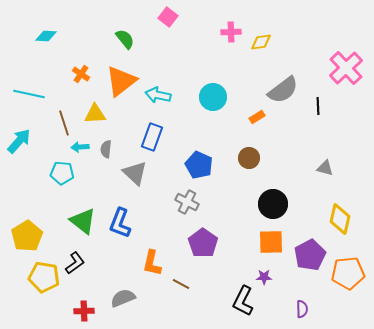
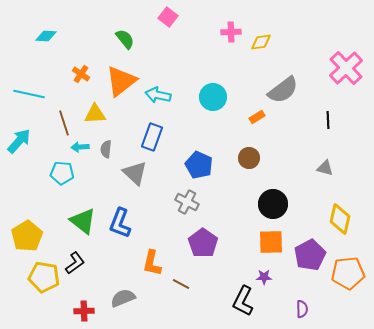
black line at (318, 106): moved 10 px right, 14 px down
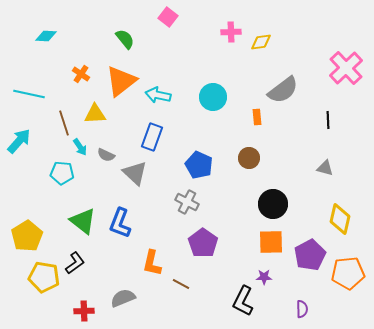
orange rectangle at (257, 117): rotated 63 degrees counterclockwise
cyan arrow at (80, 147): rotated 120 degrees counterclockwise
gray semicircle at (106, 149): moved 6 px down; rotated 72 degrees counterclockwise
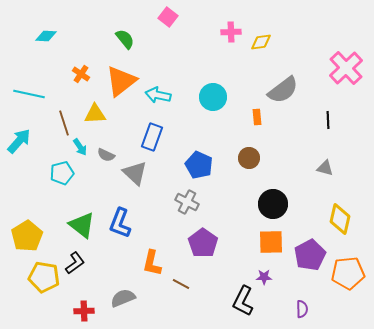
cyan pentagon at (62, 173): rotated 20 degrees counterclockwise
green triangle at (83, 221): moved 1 px left, 4 px down
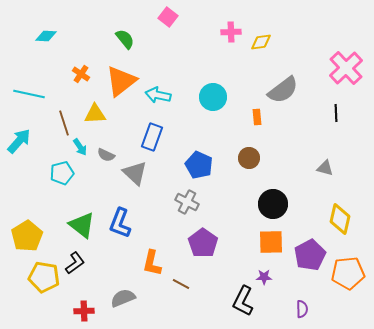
black line at (328, 120): moved 8 px right, 7 px up
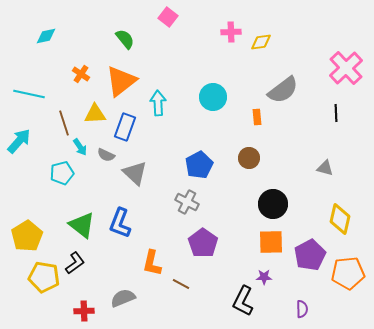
cyan diamond at (46, 36): rotated 15 degrees counterclockwise
cyan arrow at (158, 95): moved 8 px down; rotated 75 degrees clockwise
blue rectangle at (152, 137): moved 27 px left, 10 px up
blue pentagon at (199, 165): rotated 20 degrees clockwise
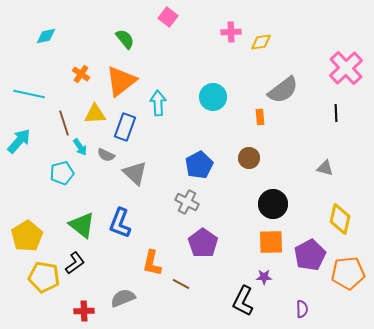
orange rectangle at (257, 117): moved 3 px right
